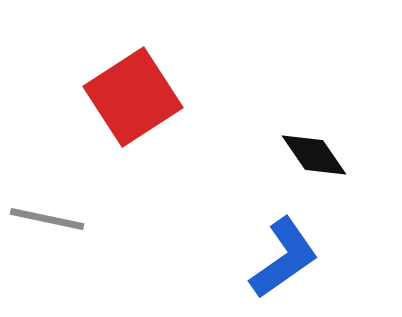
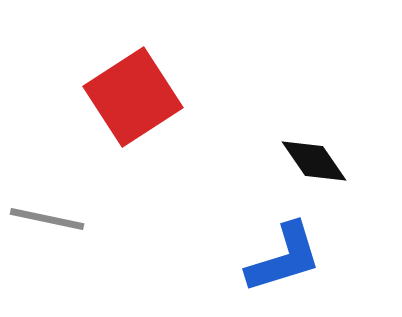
black diamond: moved 6 px down
blue L-shape: rotated 18 degrees clockwise
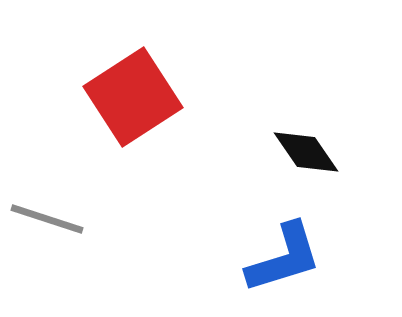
black diamond: moved 8 px left, 9 px up
gray line: rotated 6 degrees clockwise
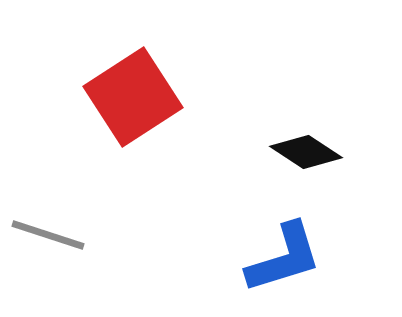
black diamond: rotated 22 degrees counterclockwise
gray line: moved 1 px right, 16 px down
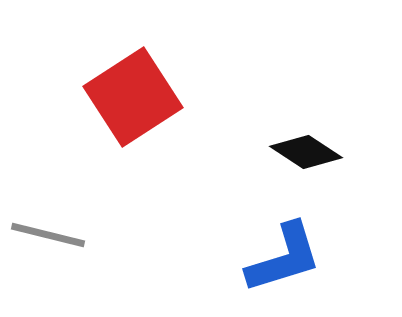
gray line: rotated 4 degrees counterclockwise
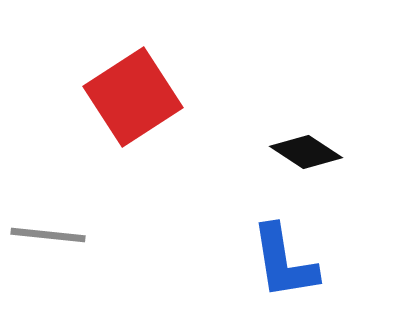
gray line: rotated 8 degrees counterclockwise
blue L-shape: moved 4 px down; rotated 98 degrees clockwise
